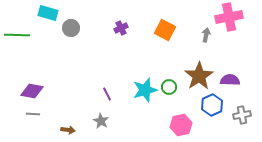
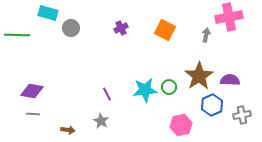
cyan star: rotated 10 degrees clockwise
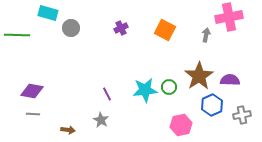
gray star: moved 1 px up
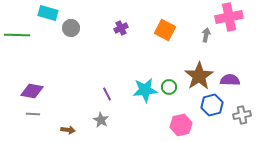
blue hexagon: rotated 10 degrees clockwise
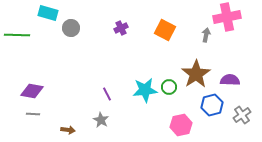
pink cross: moved 2 px left
brown star: moved 3 px left, 2 px up
gray cross: rotated 24 degrees counterclockwise
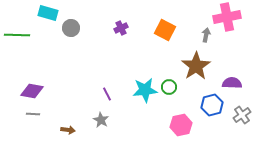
brown star: moved 8 px up
purple semicircle: moved 2 px right, 3 px down
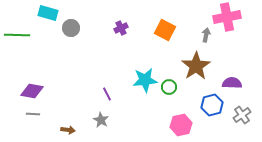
cyan star: moved 10 px up
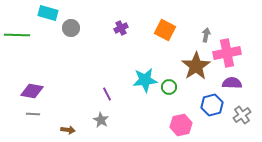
pink cross: moved 36 px down
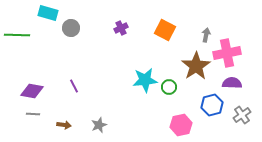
purple line: moved 33 px left, 8 px up
gray star: moved 2 px left, 5 px down; rotated 21 degrees clockwise
brown arrow: moved 4 px left, 5 px up
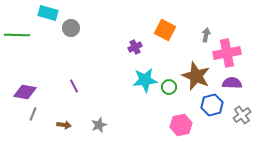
purple cross: moved 14 px right, 19 px down
brown star: moved 10 px down; rotated 16 degrees counterclockwise
purple diamond: moved 7 px left, 1 px down
gray line: rotated 72 degrees counterclockwise
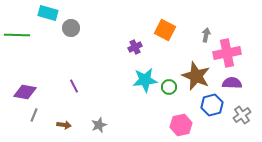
gray line: moved 1 px right, 1 px down
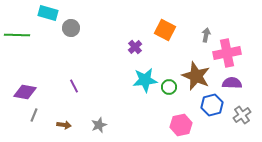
purple cross: rotated 16 degrees counterclockwise
